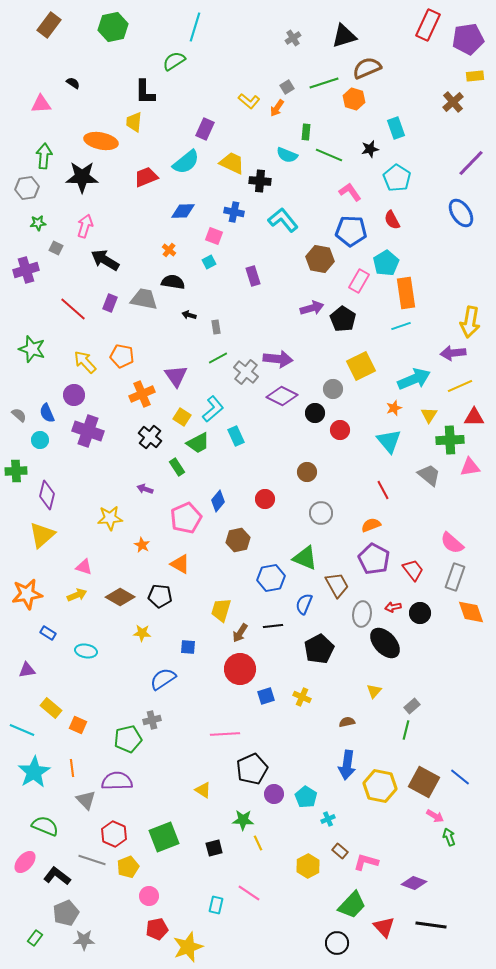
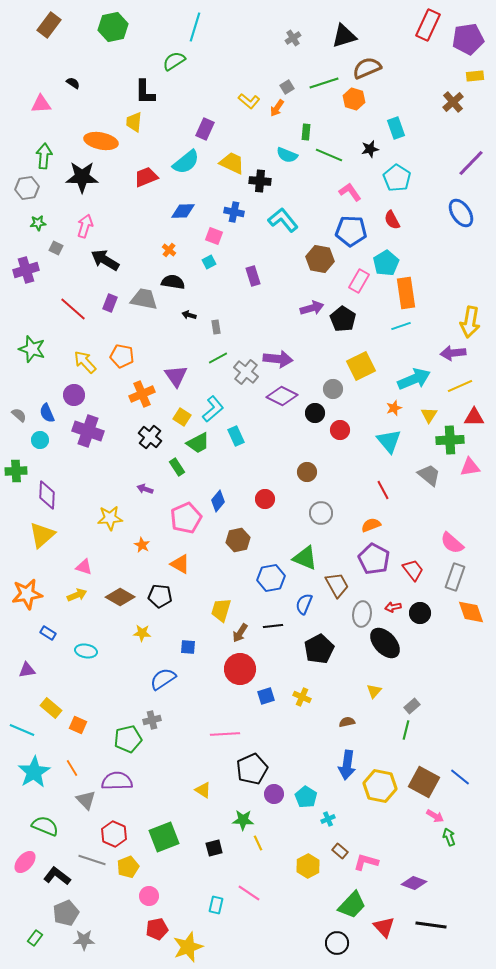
purple diamond at (47, 495): rotated 12 degrees counterclockwise
orange line at (72, 768): rotated 24 degrees counterclockwise
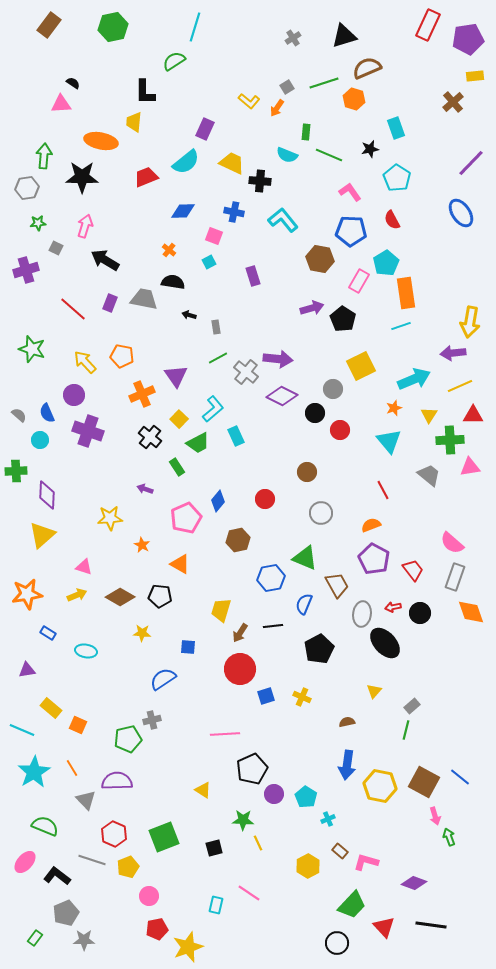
pink triangle at (41, 104): moved 20 px right
yellow square at (182, 417): moved 3 px left, 2 px down; rotated 12 degrees clockwise
red triangle at (474, 417): moved 1 px left, 2 px up
pink arrow at (435, 816): rotated 42 degrees clockwise
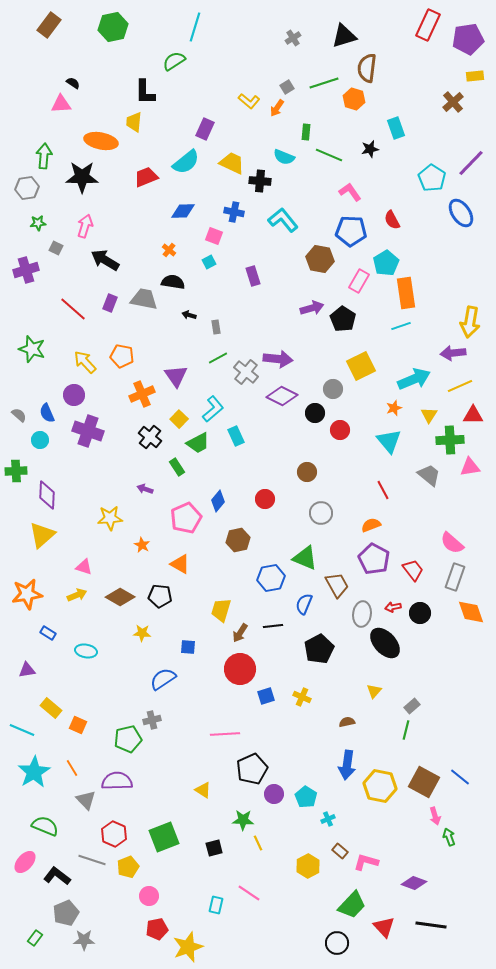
brown semicircle at (367, 68): rotated 60 degrees counterclockwise
cyan semicircle at (287, 155): moved 3 px left, 2 px down
cyan pentagon at (397, 178): moved 35 px right
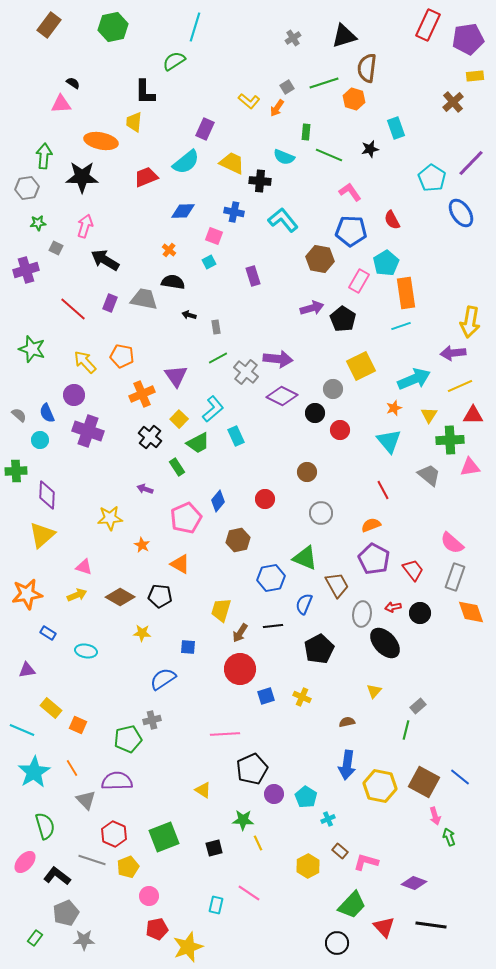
gray rectangle at (412, 706): moved 6 px right
green semicircle at (45, 826): rotated 52 degrees clockwise
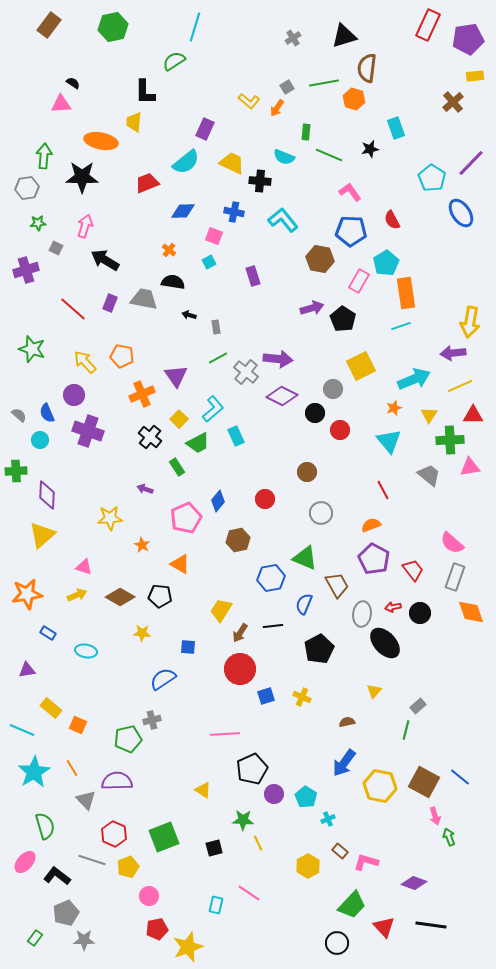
green line at (324, 83): rotated 8 degrees clockwise
red trapezoid at (146, 177): moved 1 px right, 6 px down
yellow trapezoid at (221, 610): rotated 15 degrees clockwise
blue arrow at (347, 765): moved 3 px left, 2 px up; rotated 28 degrees clockwise
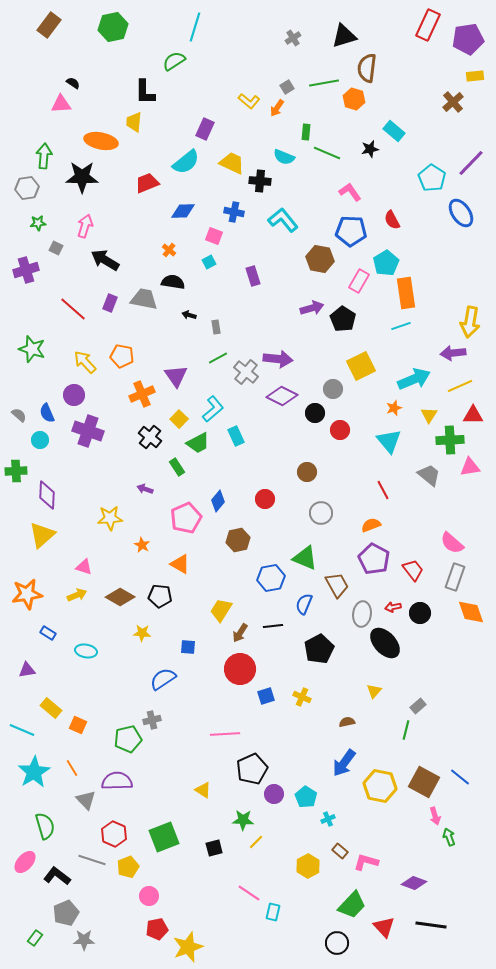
cyan rectangle at (396, 128): moved 2 px left, 3 px down; rotated 30 degrees counterclockwise
green line at (329, 155): moved 2 px left, 2 px up
yellow line at (258, 843): moved 2 px left, 1 px up; rotated 70 degrees clockwise
cyan rectangle at (216, 905): moved 57 px right, 7 px down
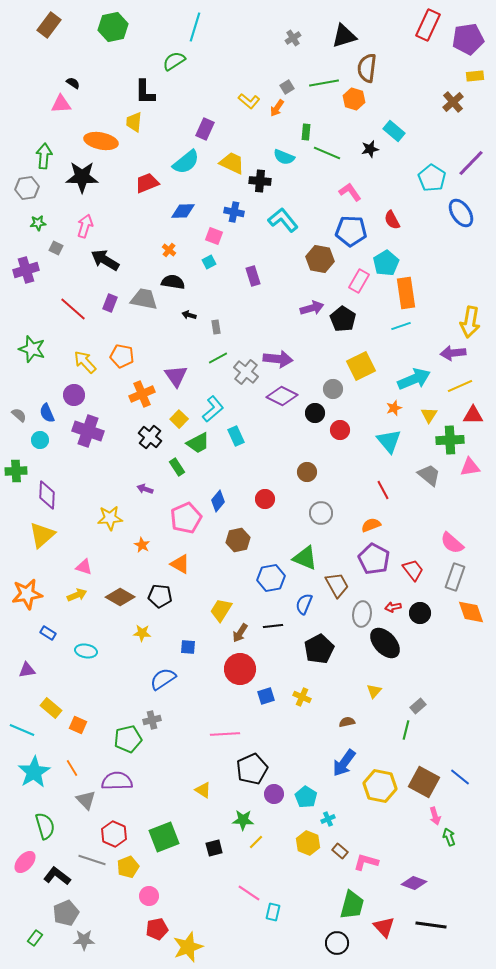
yellow hexagon at (308, 866): moved 23 px up; rotated 10 degrees counterclockwise
green trapezoid at (352, 905): rotated 28 degrees counterclockwise
